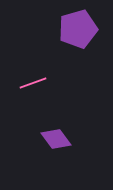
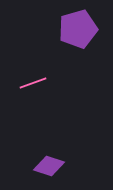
purple diamond: moved 7 px left, 27 px down; rotated 36 degrees counterclockwise
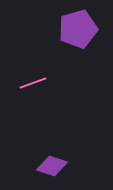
purple diamond: moved 3 px right
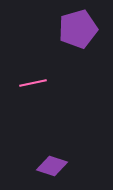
pink line: rotated 8 degrees clockwise
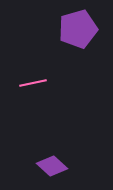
purple diamond: rotated 24 degrees clockwise
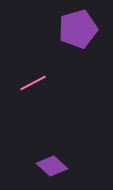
pink line: rotated 16 degrees counterclockwise
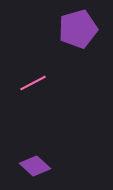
purple diamond: moved 17 px left
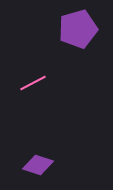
purple diamond: moved 3 px right, 1 px up; rotated 24 degrees counterclockwise
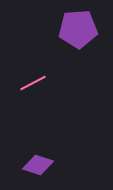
purple pentagon: rotated 12 degrees clockwise
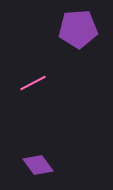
purple diamond: rotated 36 degrees clockwise
